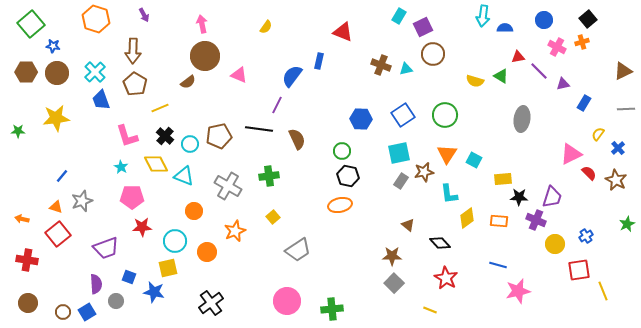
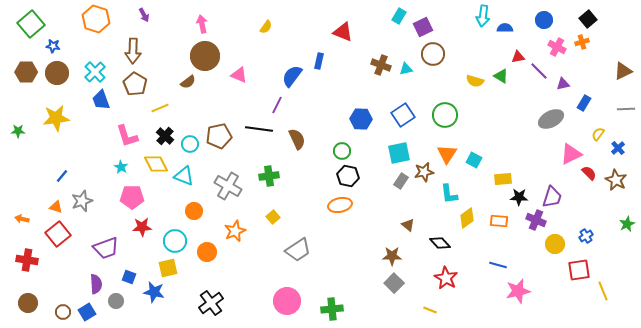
gray ellipse at (522, 119): moved 29 px right; rotated 55 degrees clockwise
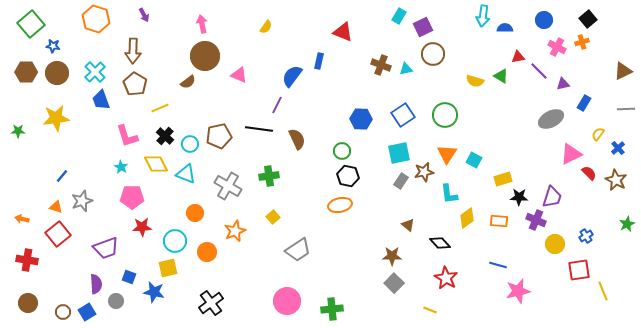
cyan triangle at (184, 176): moved 2 px right, 2 px up
yellow rectangle at (503, 179): rotated 12 degrees counterclockwise
orange circle at (194, 211): moved 1 px right, 2 px down
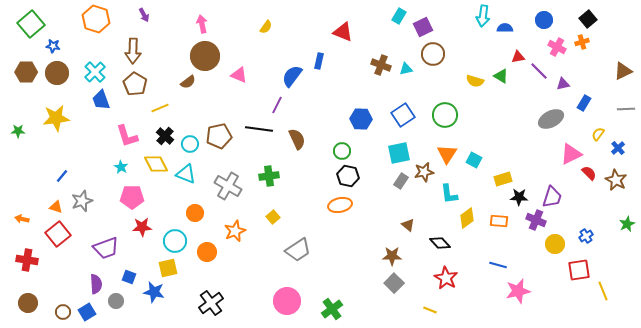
green cross at (332, 309): rotated 30 degrees counterclockwise
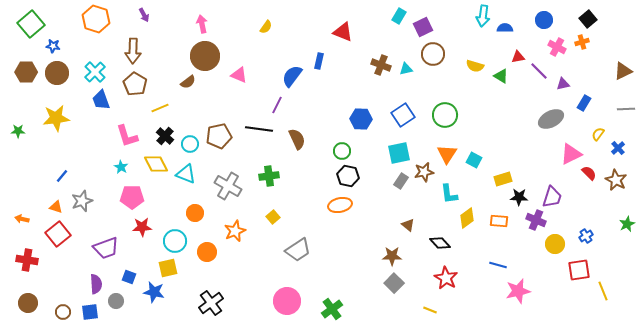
yellow semicircle at (475, 81): moved 15 px up
blue square at (87, 312): moved 3 px right; rotated 24 degrees clockwise
